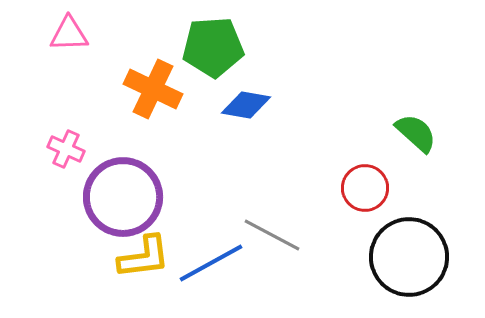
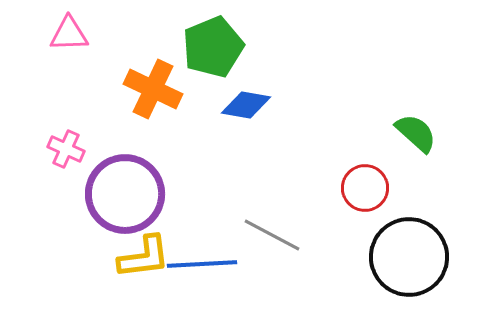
green pentagon: rotated 18 degrees counterclockwise
purple circle: moved 2 px right, 3 px up
blue line: moved 9 px left, 1 px down; rotated 26 degrees clockwise
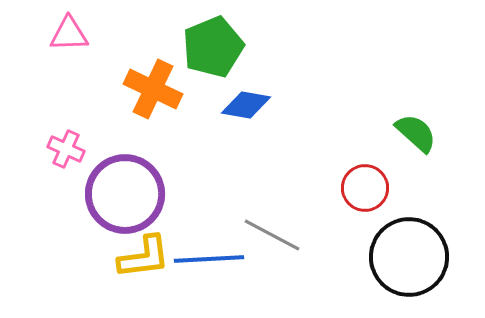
blue line: moved 7 px right, 5 px up
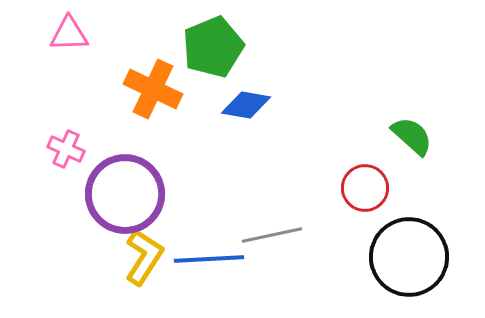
green semicircle: moved 4 px left, 3 px down
gray line: rotated 40 degrees counterclockwise
yellow L-shape: rotated 50 degrees counterclockwise
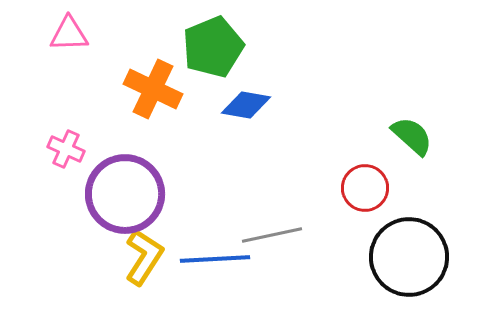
blue line: moved 6 px right
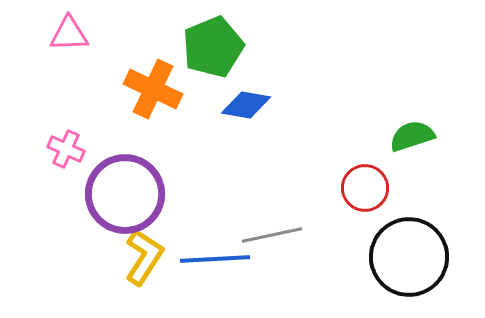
green semicircle: rotated 60 degrees counterclockwise
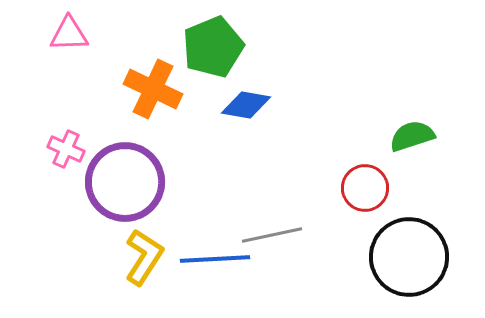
purple circle: moved 12 px up
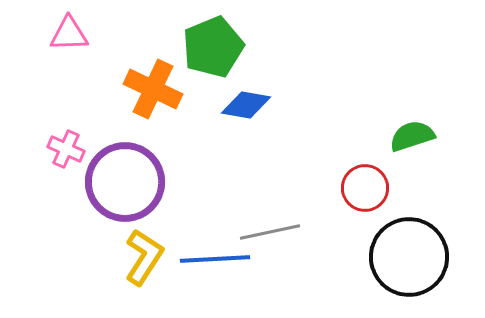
gray line: moved 2 px left, 3 px up
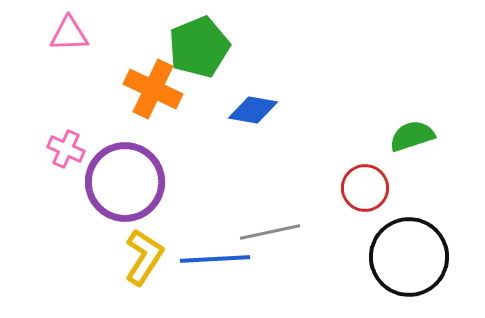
green pentagon: moved 14 px left
blue diamond: moved 7 px right, 5 px down
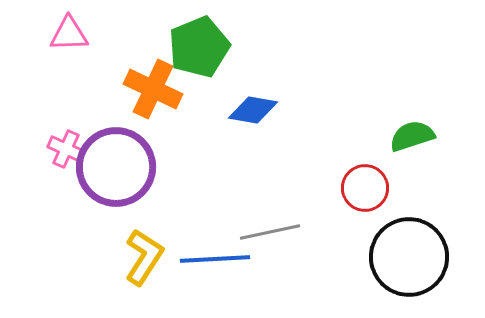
purple circle: moved 9 px left, 15 px up
